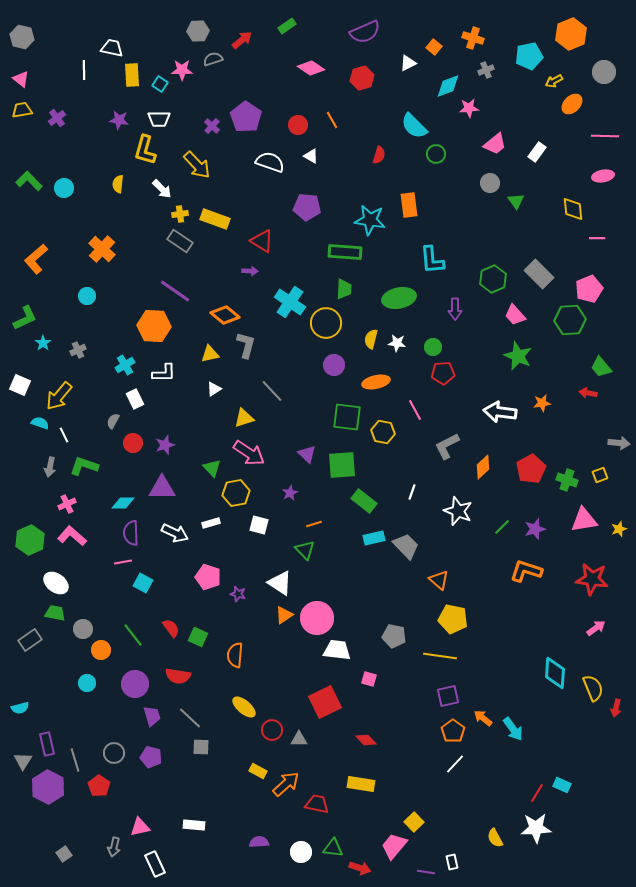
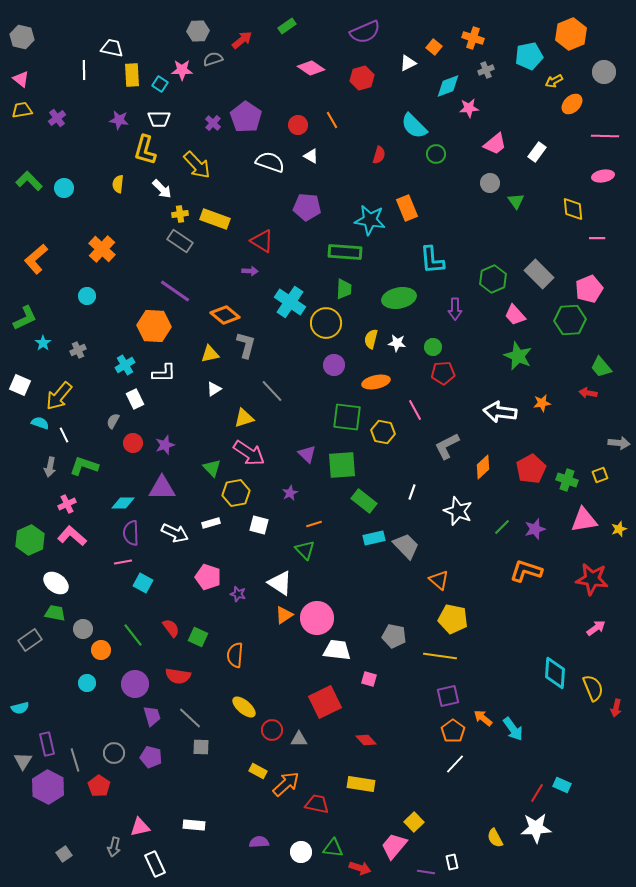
purple cross at (212, 126): moved 1 px right, 3 px up
orange rectangle at (409, 205): moved 2 px left, 3 px down; rotated 15 degrees counterclockwise
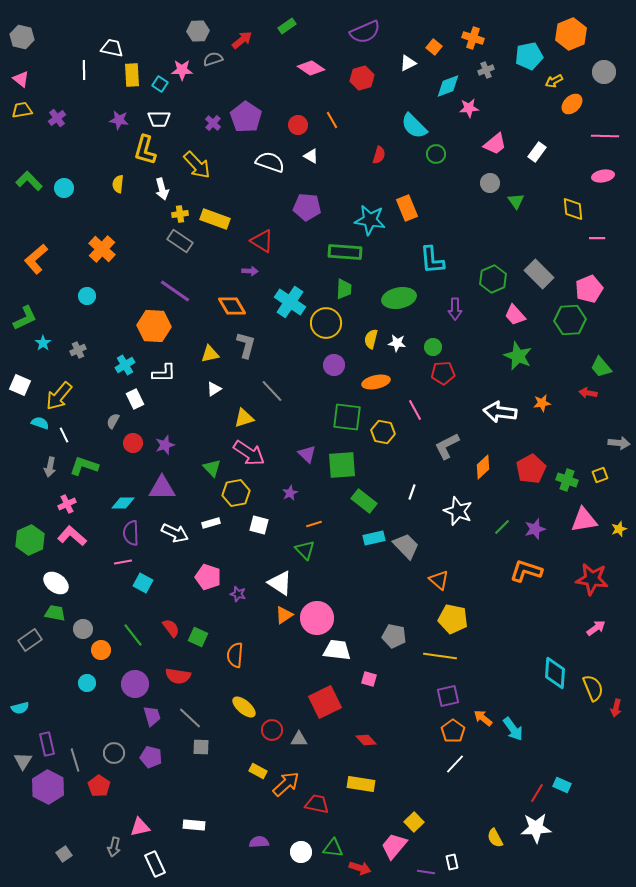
white arrow at (162, 189): rotated 30 degrees clockwise
orange diamond at (225, 315): moved 7 px right, 9 px up; rotated 20 degrees clockwise
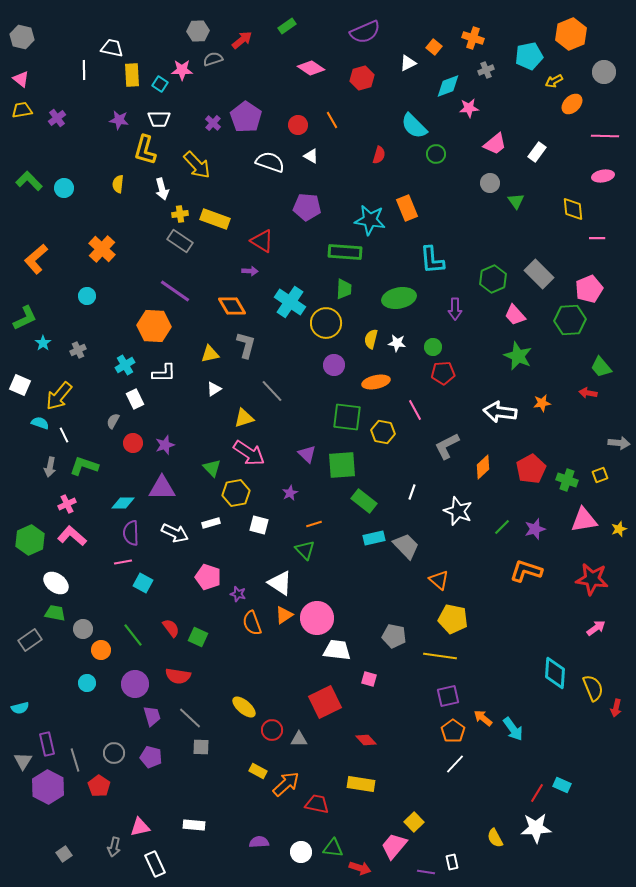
orange semicircle at (235, 655): moved 17 px right, 32 px up; rotated 25 degrees counterclockwise
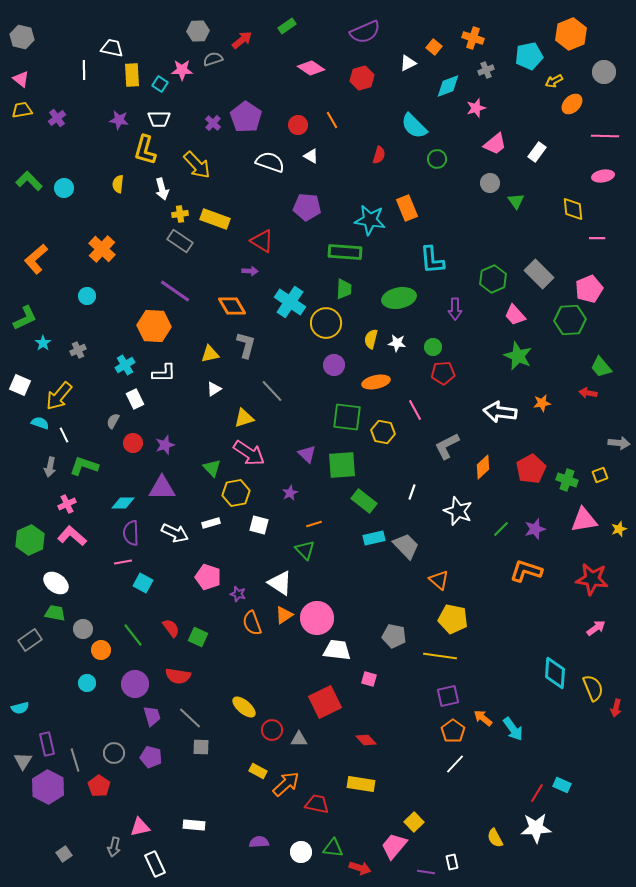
pink star at (469, 108): moved 7 px right; rotated 12 degrees counterclockwise
green circle at (436, 154): moved 1 px right, 5 px down
green line at (502, 527): moved 1 px left, 2 px down
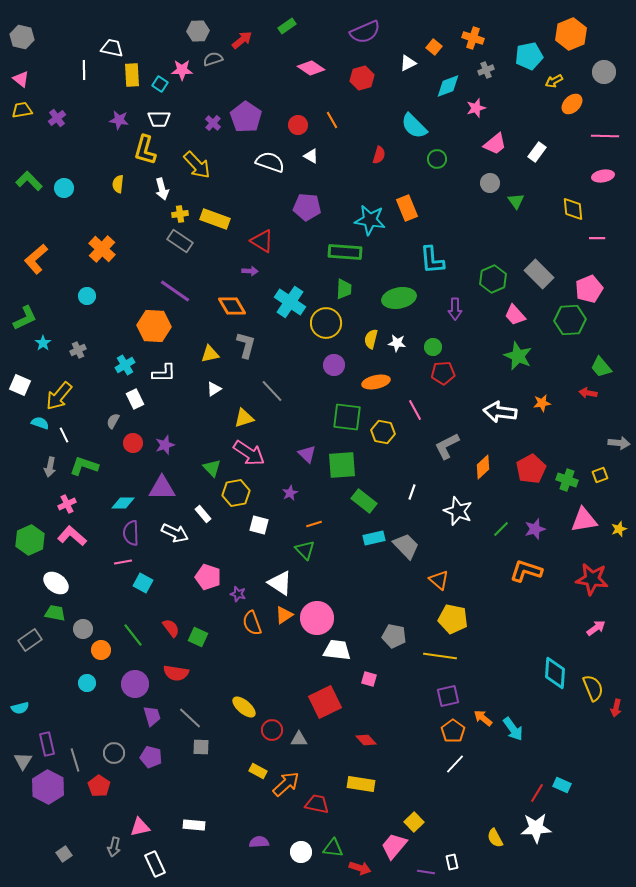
white rectangle at (211, 523): moved 8 px left, 9 px up; rotated 66 degrees clockwise
red semicircle at (178, 676): moved 2 px left, 3 px up
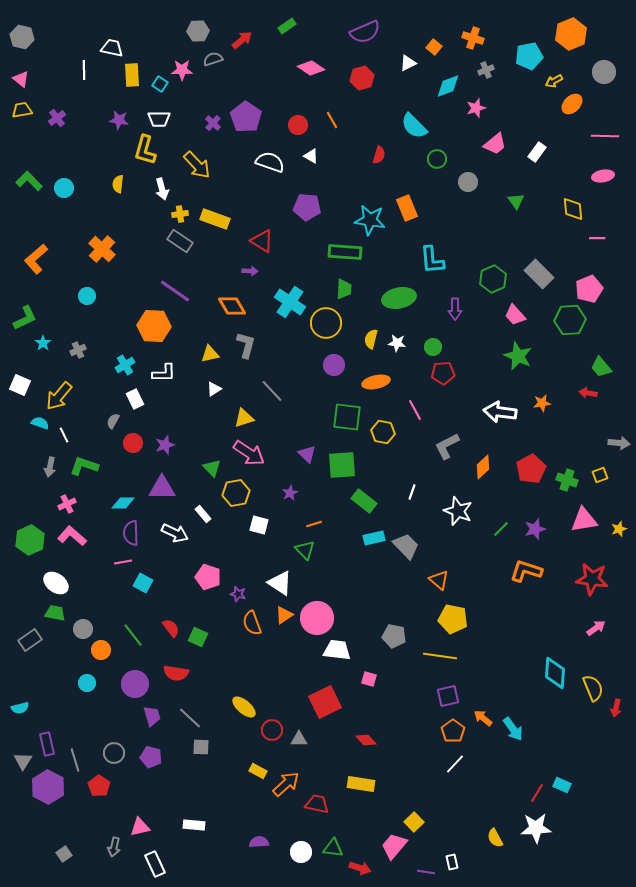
gray circle at (490, 183): moved 22 px left, 1 px up
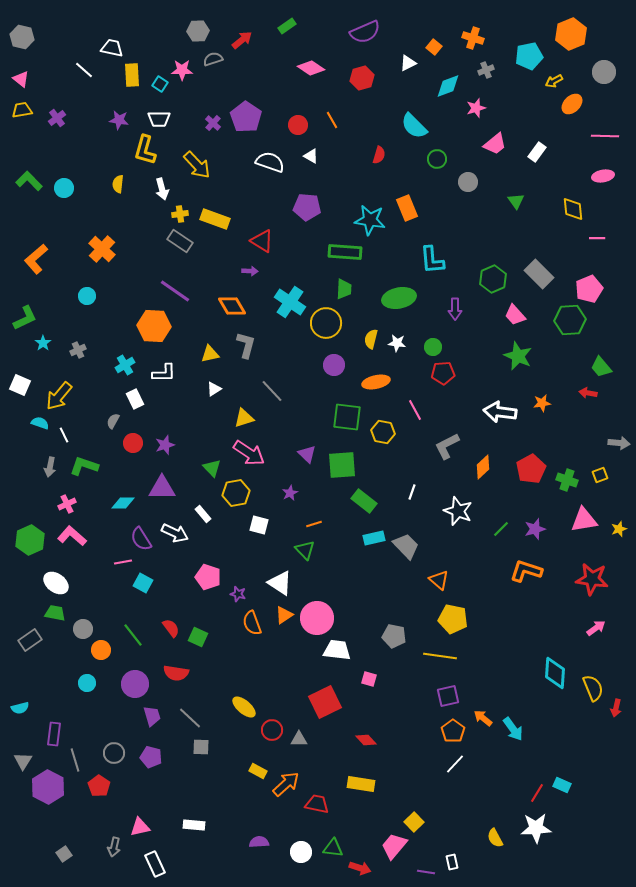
white line at (84, 70): rotated 48 degrees counterclockwise
purple semicircle at (131, 533): moved 10 px right, 6 px down; rotated 30 degrees counterclockwise
purple rectangle at (47, 744): moved 7 px right, 10 px up; rotated 20 degrees clockwise
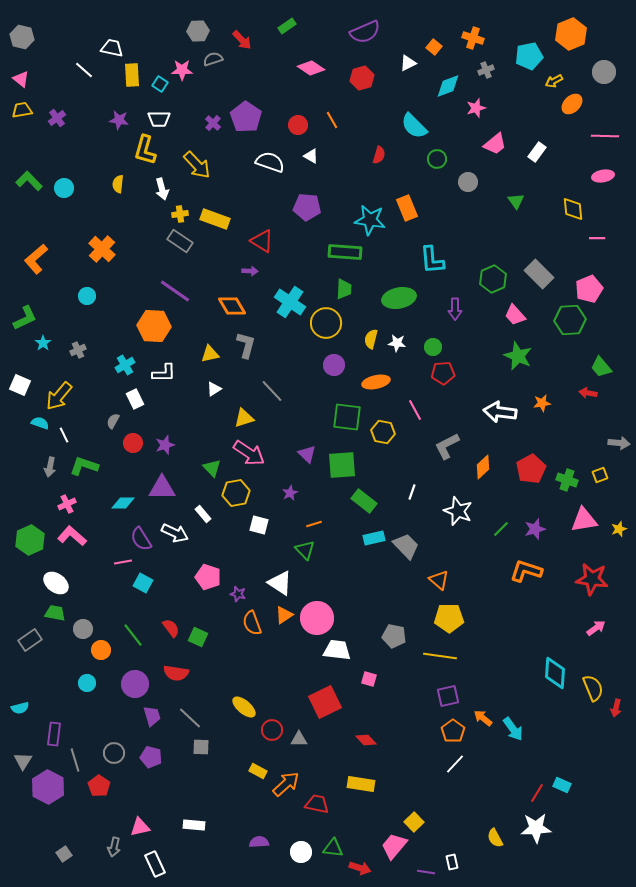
red arrow at (242, 40): rotated 85 degrees clockwise
yellow pentagon at (453, 619): moved 4 px left, 1 px up; rotated 12 degrees counterclockwise
